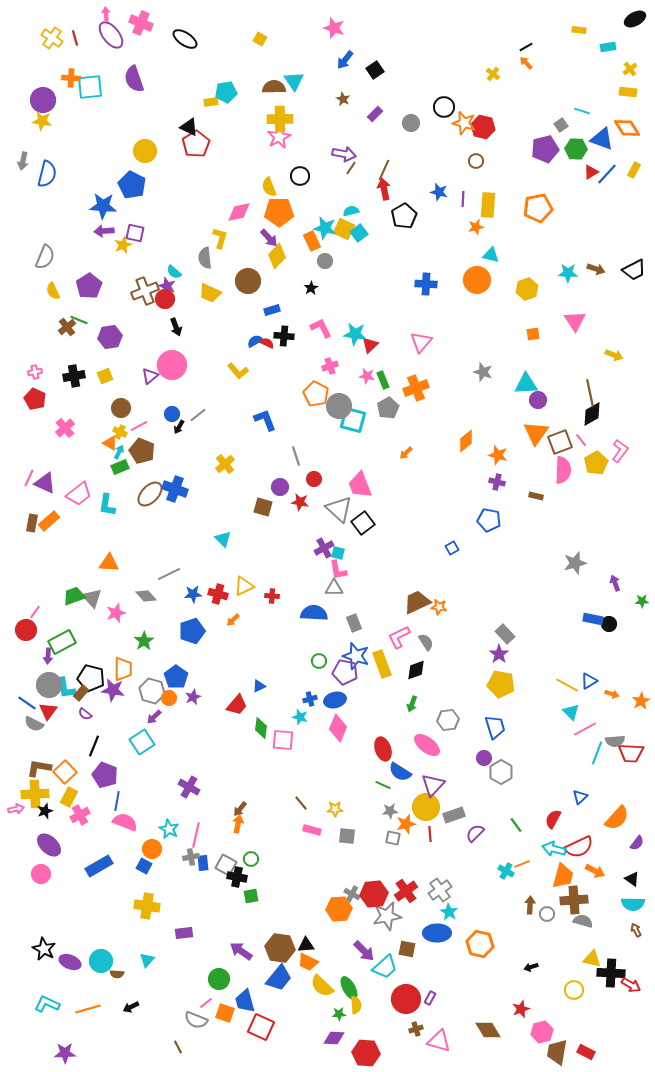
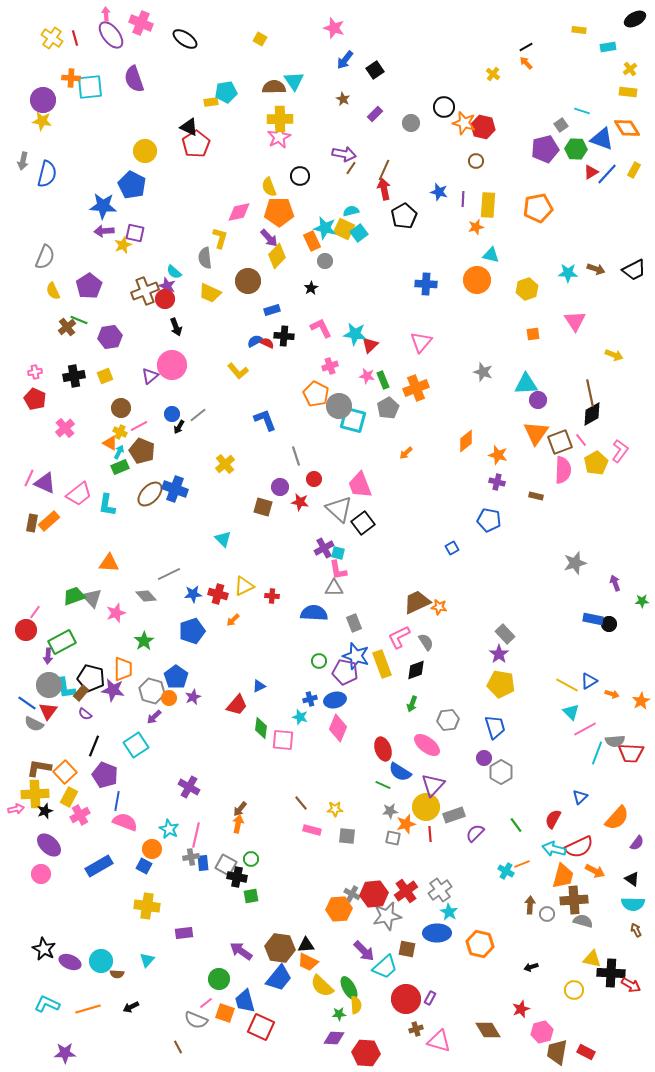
cyan square at (142, 742): moved 6 px left, 3 px down
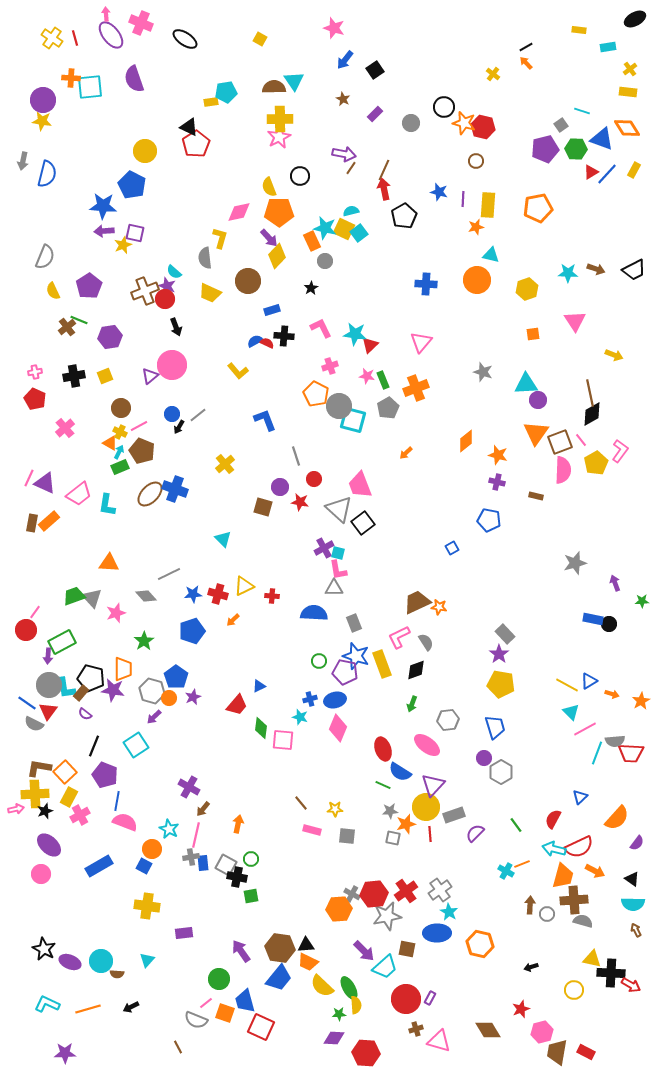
brown arrow at (240, 809): moved 37 px left
purple arrow at (241, 951): rotated 20 degrees clockwise
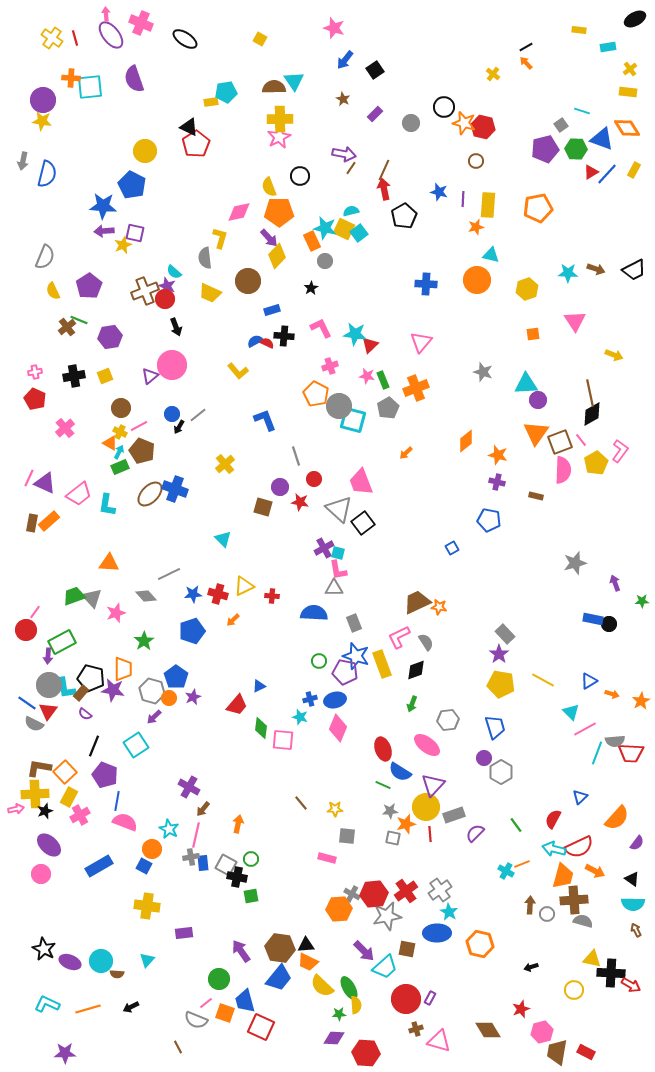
pink trapezoid at (360, 485): moved 1 px right, 3 px up
yellow line at (567, 685): moved 24 px left, 5 px up
pink rectangle at (312, 830): moved 15 px right, 28 px down
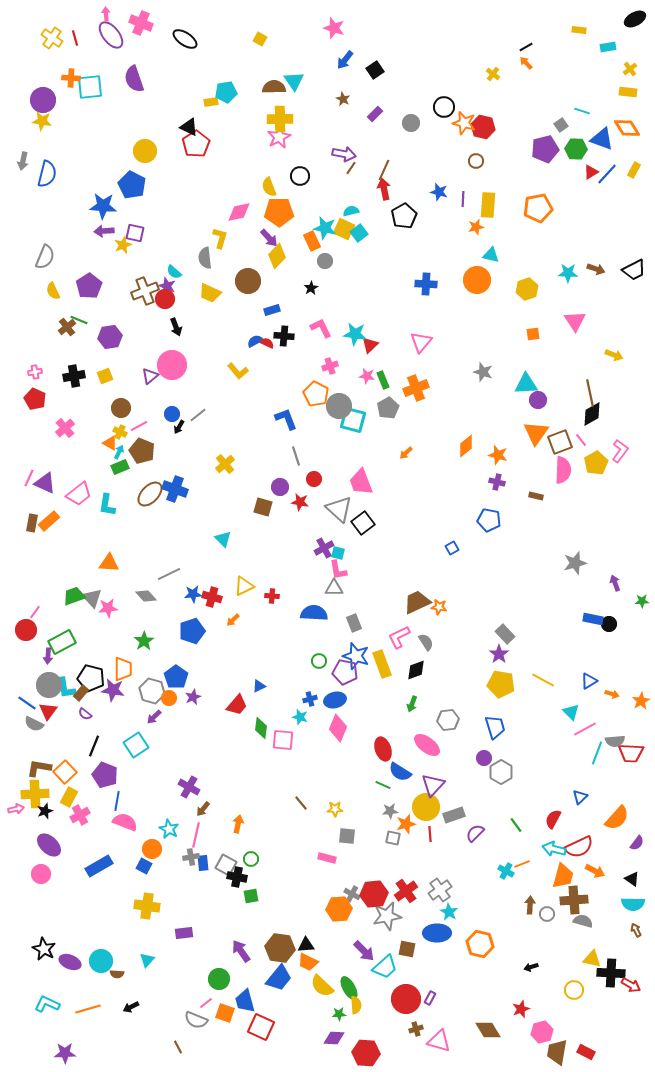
blue L-shape at (265, 420): moved 21 px right, 1 px up
orange diamond at (466, 441): moved 5 px down
red cross at (218, 594): moved 6 px left, 3 px down
pink star at (116, 613): moved 8 px left, 5 px up; rotated 12 degrees clockwise
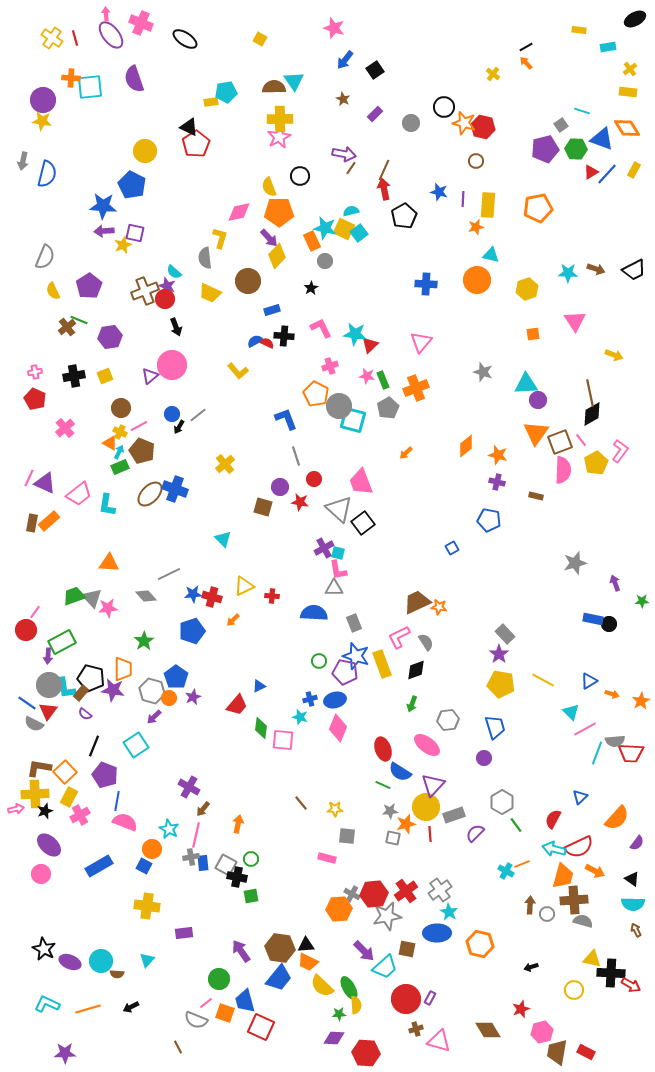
gray hexagon at (501, 772): moved 1 px right, 30 px down
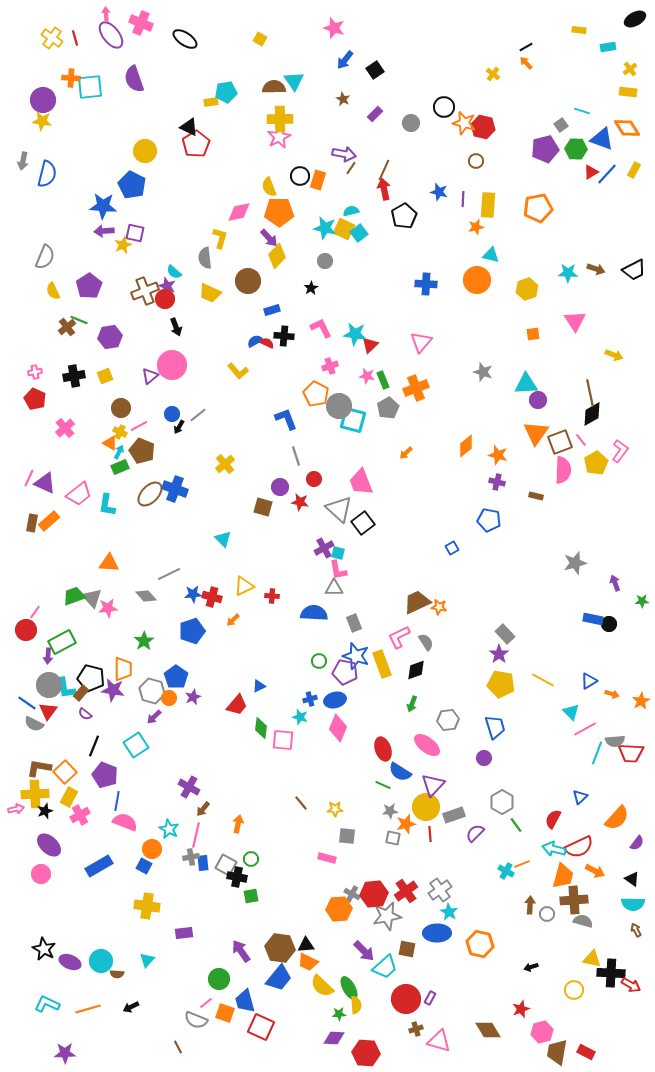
orange rectangle at (312, 241): moved 6 px right, 61 px up; rotated 42 degrees clockwise
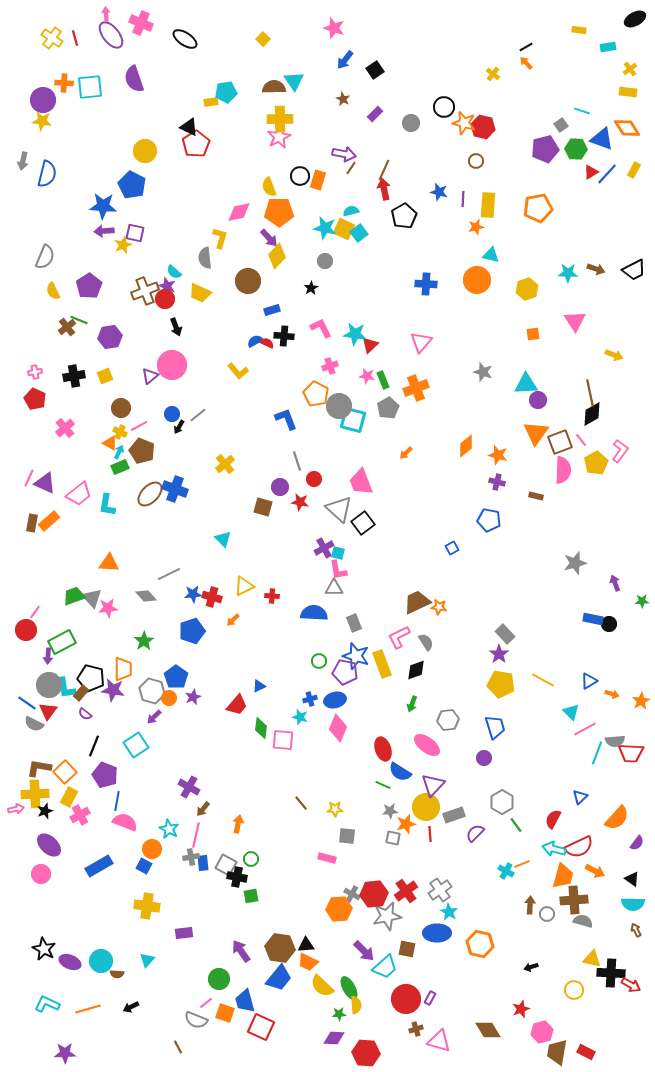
yellow square at (260, 39): moved 3 px right; rotated 16 degrees clockwise
orange cross at (71, 78): moved 7 px left, 5 px down
yellow trapezoid at (210, 293): moved 10 px left
gray line at (296, 456): moved 1 px right, 5 px down
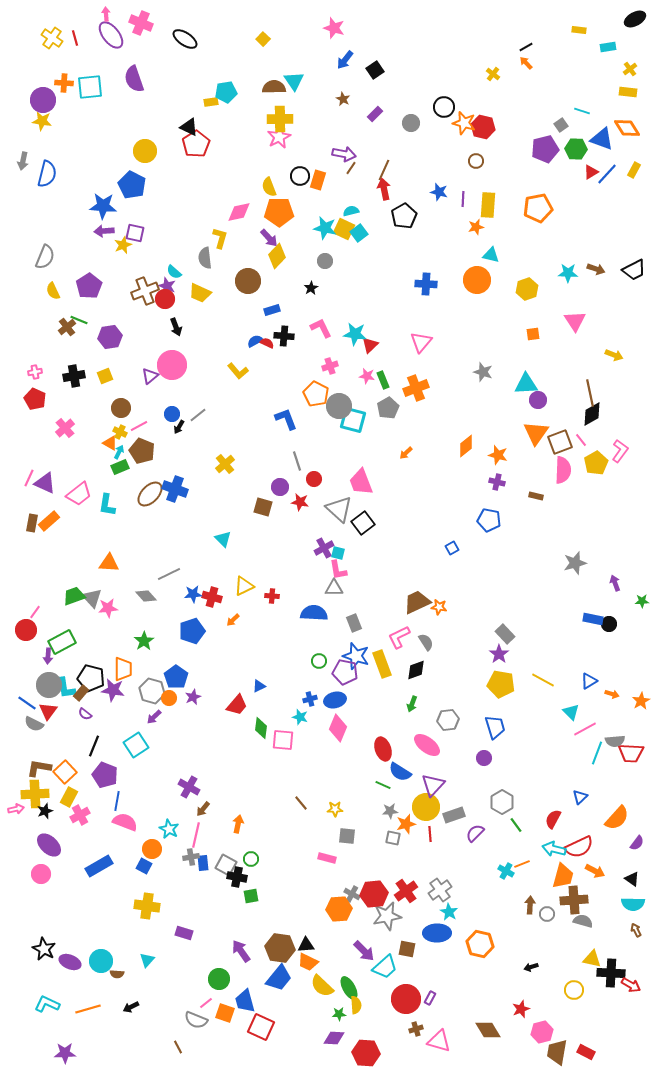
purple rectangle at (184, 933): rotated 24 degrees clockwise
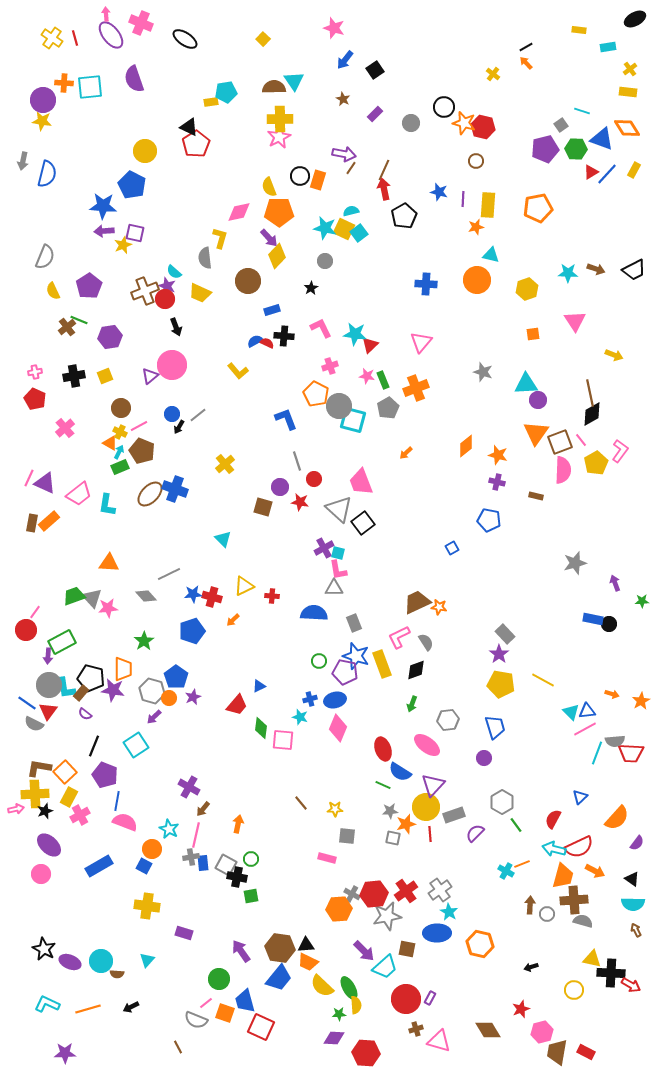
blue triangle at (589, 681): moved 2 px left, 30 px down; rotated 24 degrees clockwise
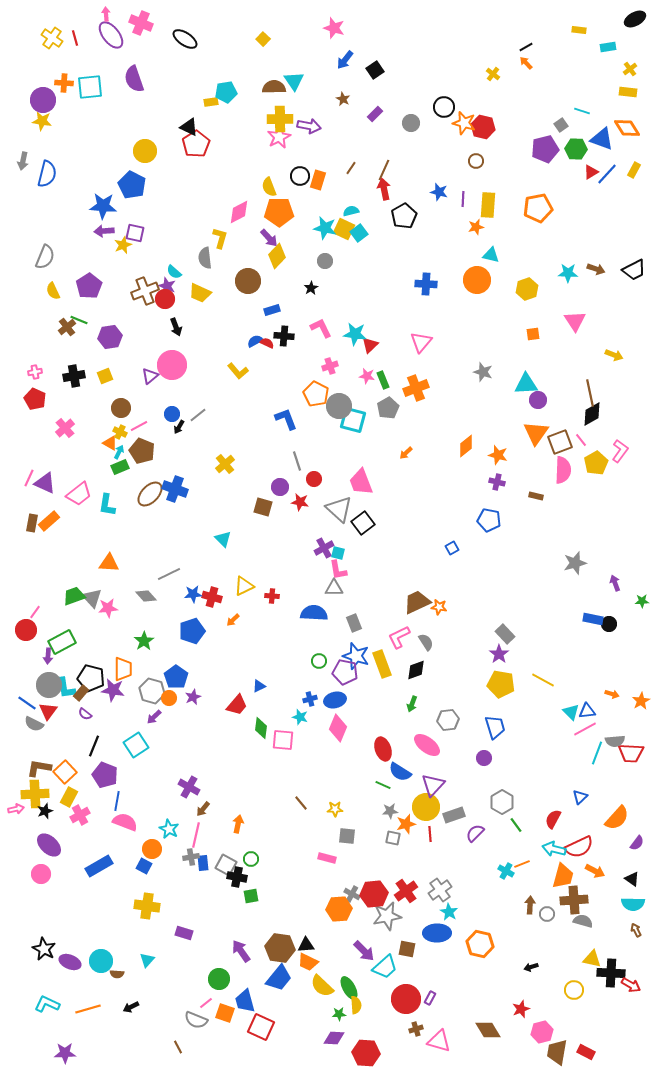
purple arrow at (344, 154): moved 35 px left, 28 px up
pink diamond at (239, 212): rotated 15 degrees counterclockwise
